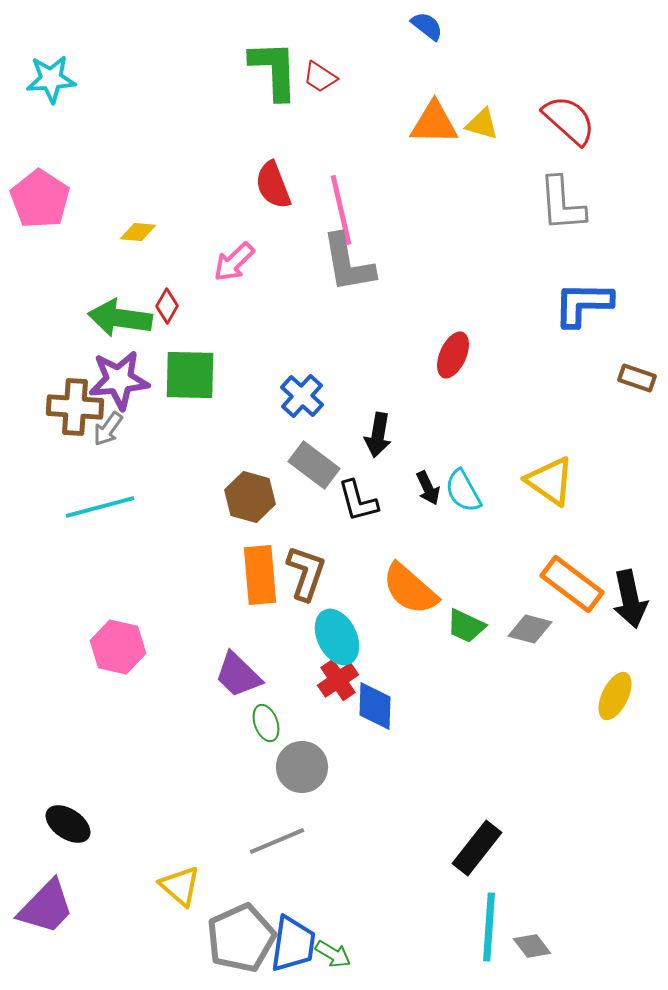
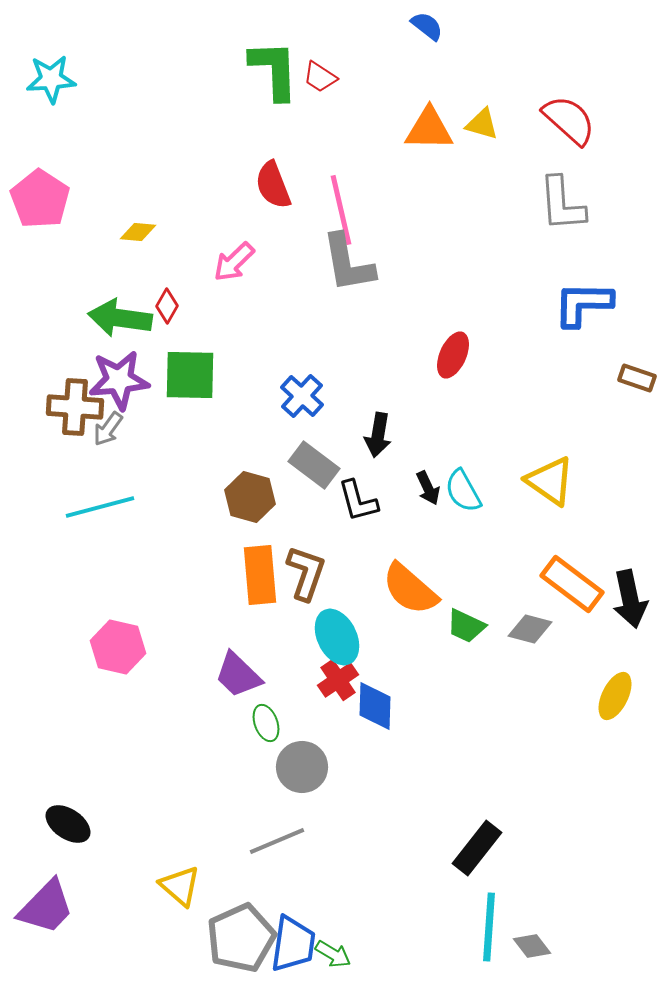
orange triangle at (434, 123): moved 5 px left, 6 px down
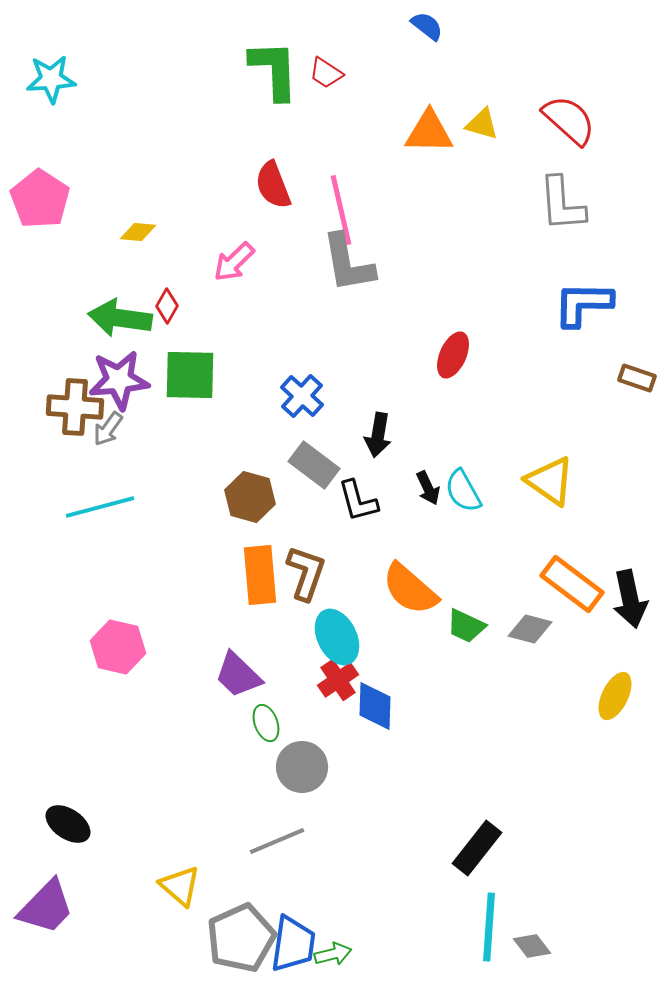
red trapezoid at (320, 77): moved 6 px right, 4 px up
orange triangle at (429, 129): moved 3 px down
green arrow at (333, 954): rotated 45 degrees counterclockwise
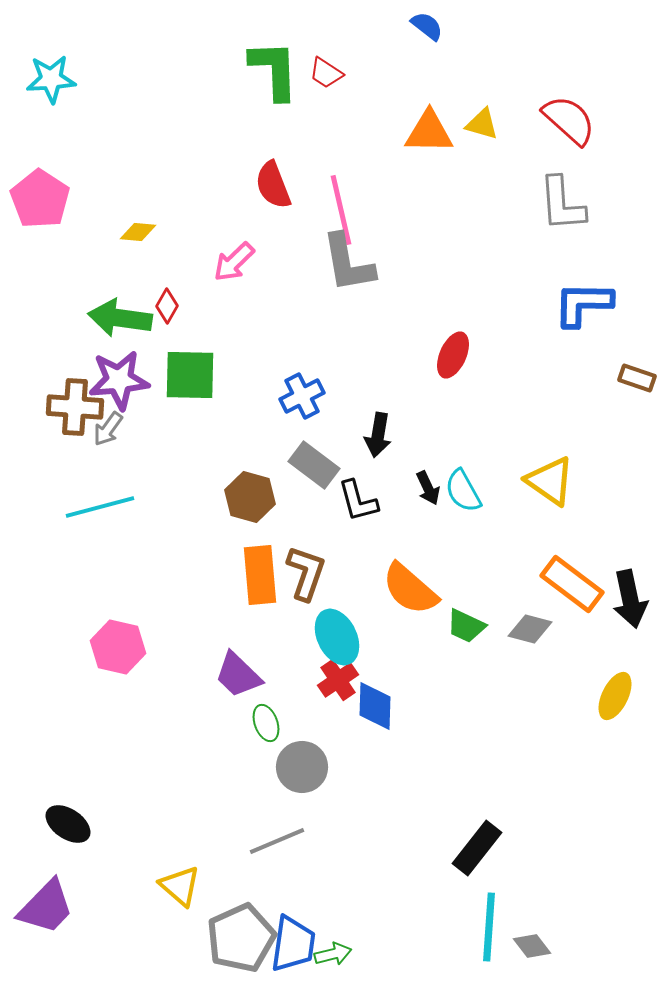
blue cross at (302, 396): rotated 21 degrees clockwise
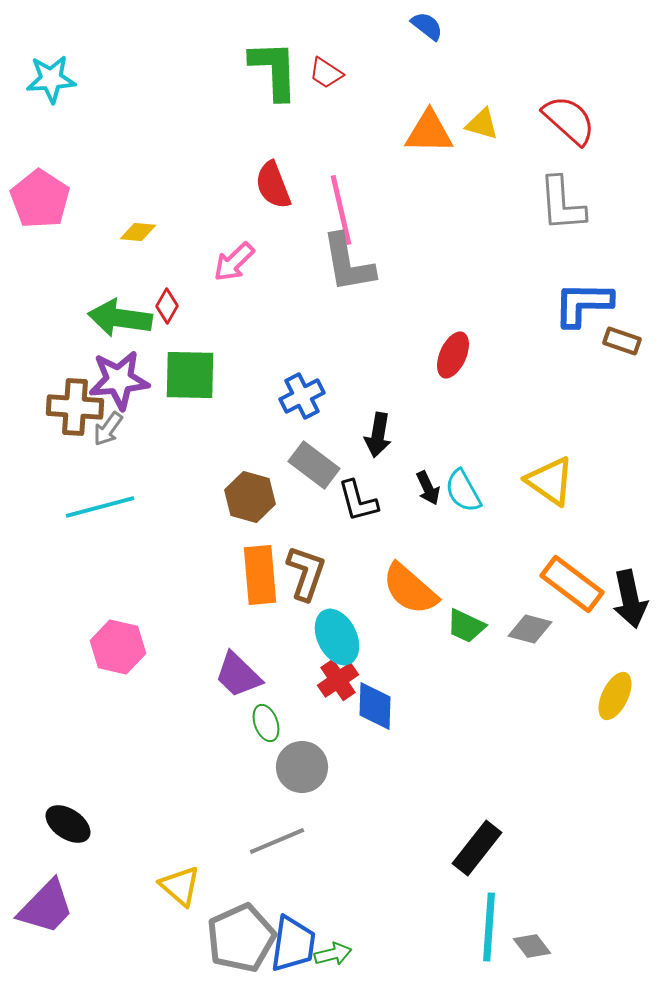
brown rectangle at (637, 378): moved 15 px left, 37 px up
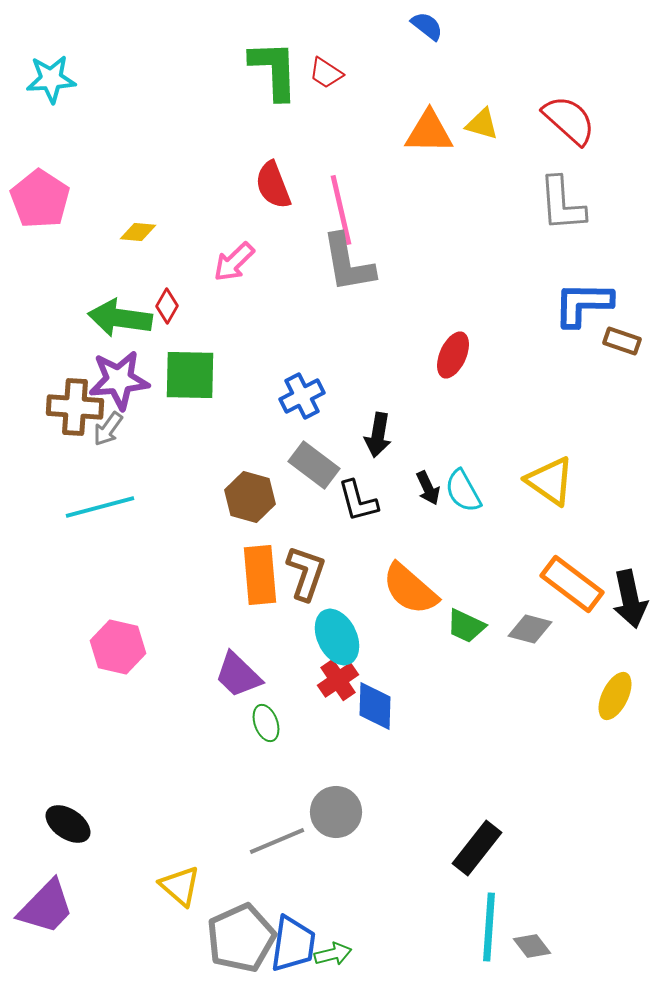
gray circle at (302, 767): moved 34 px right, 45 px down
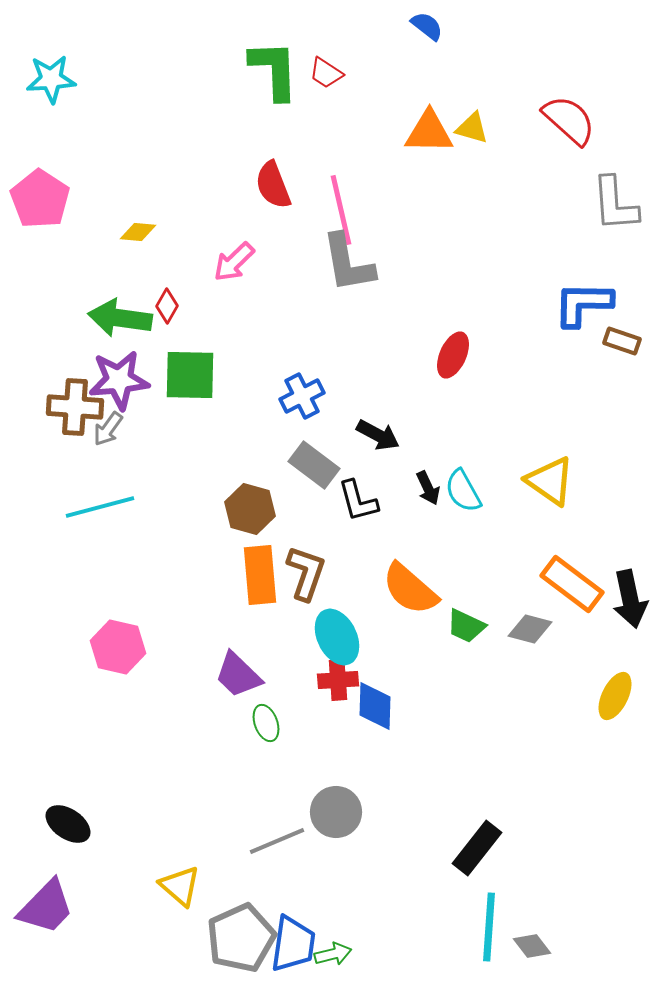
yellow triangle at (482, 124): moved 10 px left, 4 px down
gray L-shape at (562, 204): moved 53 px right
black arrow at (378, 435): rotated 72 degrees counterclockwise
brown hexagon at (250, 497): moved 12 px down
red cross at (338, 680): rotated 30 degrees clockwise
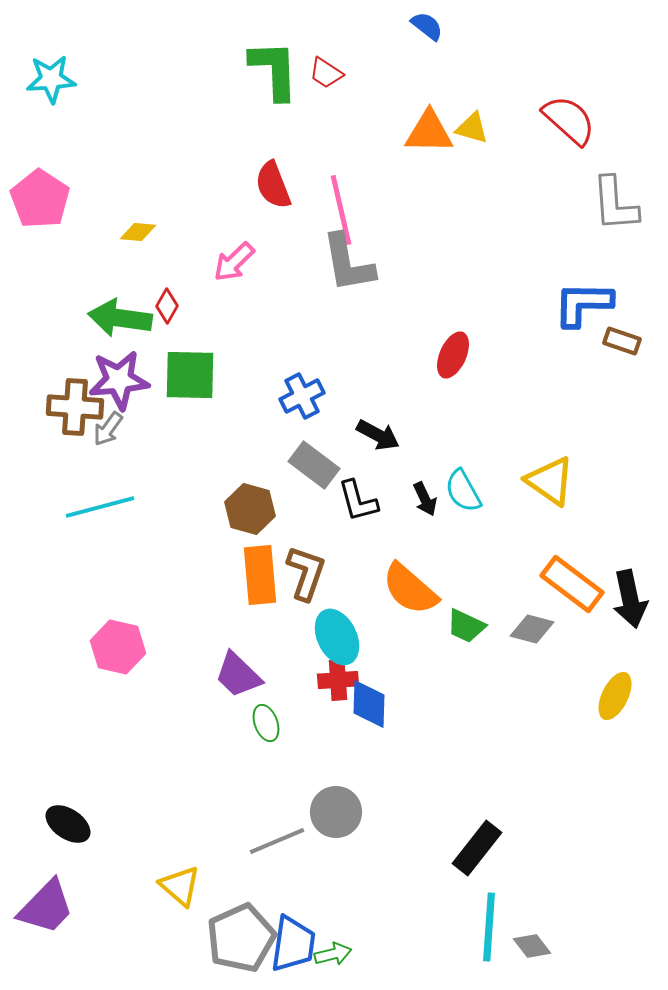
black arrow at (428, 488): moved 3 px left, 11 px down
gray diamond at (530, 629): moved 2 px right
blue diamond at (375, 706): moved 6 px left, 2 px up
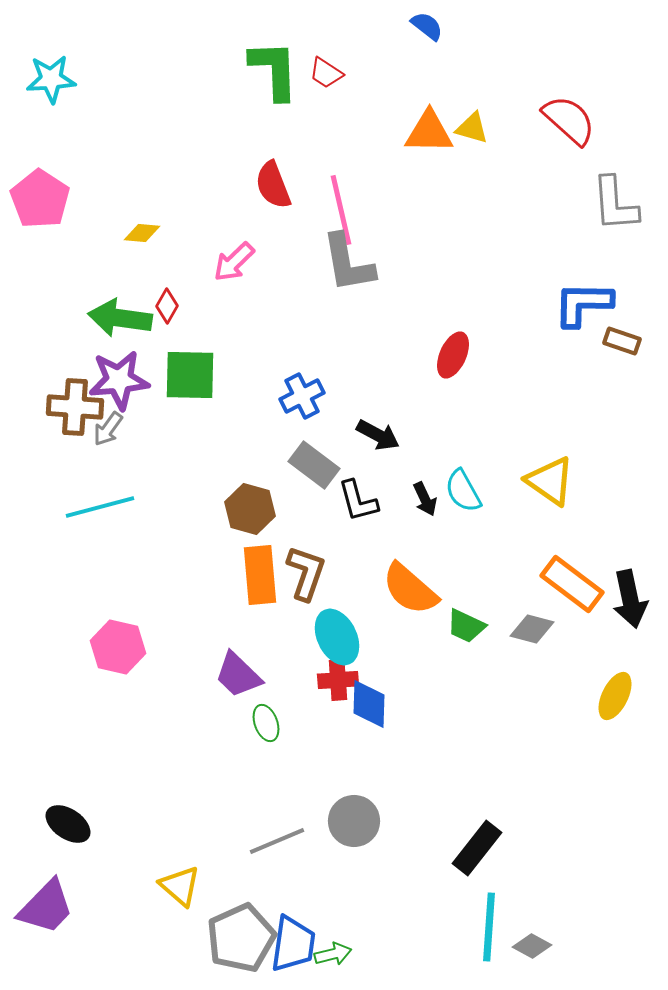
yellow diamond at (138, 232): moved 4 px right, 1 px down
gray circle at (336, 812): moved 18 px right, 9 px down
gray diamond at (532, 946): rotated 24 degrees counterclockwise
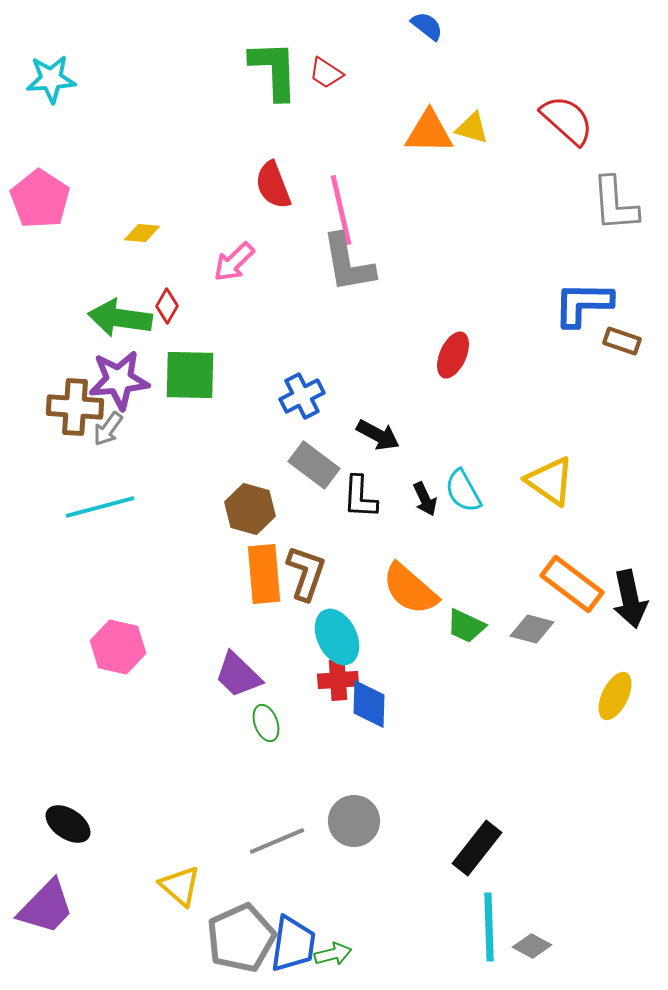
red semicircle at (569, 120): moved 2 px left
black L-shape at (358, 501): moved 2 px right, 4 px up; rotated 18 degrees clockwise
orange rectangle at (260, 575): moved 4 px right, 1 px up
cyan line at (489, 927): rotated 6 degrees counterclockwise
